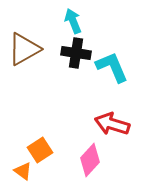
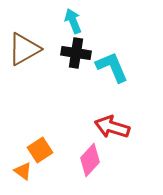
red arrow: moved 3 px down
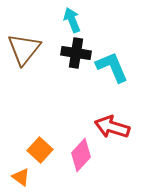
cyan arrow: moved 1 px left, 1 px up
brown triangle: rotated 21 degrees counterclockwise
orange square: rotated 15 degrees counterclockwise
pink diamond: moved 9 px left, 5 px up
orange triangle: moved 2 px left, 6 px down
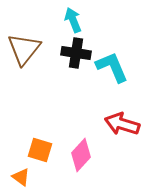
cyan arrow: moved 1 px right
red arrow: moved 10 px right, 3 px up
orange square: rotated 25 degrees counterclockwise
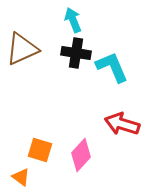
brown triangle: moved 2 px left; rotated 27 degrees clockwise
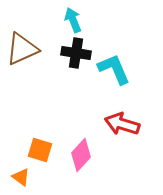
cyan L-shape: moved 2 px right, 2 px down
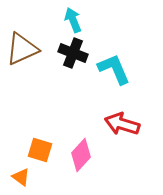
black cross: moved 3 px left; rotated 12 degrees clockwise
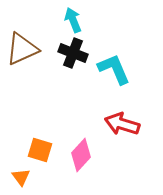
orange triangle: rotated 18 degrees clockwise
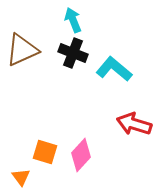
brown triangle: moved 1 px down
cyan L-shape: rotated 27 degrees counterclockwise
red arrow: moved 12 px right
orange square: moved 5 px right, 2 px down
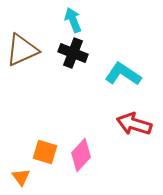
cyan L-shape: moved 9 px right, 5 px down; rotated 6 degrees counterclockwise
